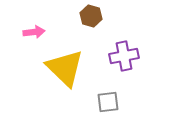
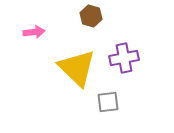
purple cross: moved 2 px down
yellow triangle: moved 12 px right
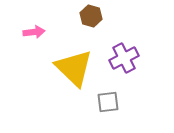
purple cross: rotated 16 degrees counterclockwise
yellow triangle: moved 3 px left
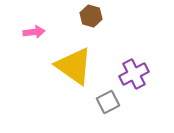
purple cross: moved 10 px right, 16 px down
yellow triangle: moved 2 px up; rotated 9 degrees counterclockwise
gray square: rotated 20 degrees counterclockwise
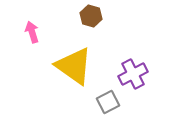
pink arrow: moved 2 px left; rotated 100 degrees counterclockwise
purple cross: moved 1 px left
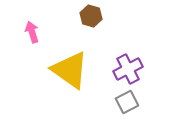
yellow triangle: moved 4 px left, 4 px down
purple cross: moved 5 px left, 5 px up
gray square: moved 19 px right
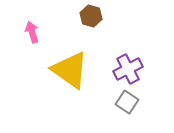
gray square: rotated 30 degrees counterclockwise
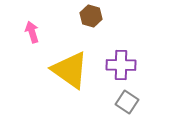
purple cross: moved 7 px left, 4 px up; rotated 28 degrees clockwise
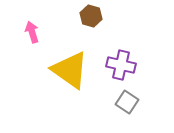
purple cross: rotated 12 degrees clockwise
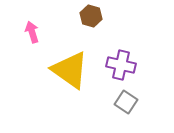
gray square: moved 1 px left
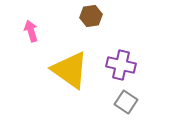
brown hexagon: rotated 25 degrees counterclockwise
pink arrow: moved 1 px left, 1 px up
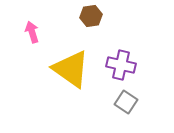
pink arrow: moved 1 px right, 1 px down
yellow triangle: moved 1 px right, 1 px up
